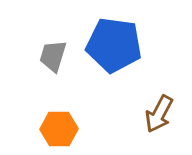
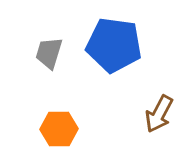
gray trapezoid: moved 4 px left, 3 px up
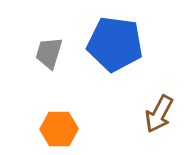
blue pentagon: moved 1 px right, 1 px up
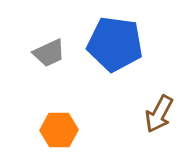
gray trapezoid: rotated 132 degrees counterclockwise
orange hexagon: moved 1 px down
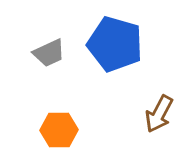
blue pentagon: rotated 8 degrees clockwise
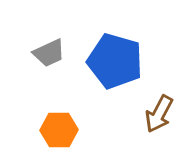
blue pentagon: moved 17 px down
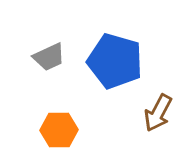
gray trapezoid: moved 4 px down
brown arrow: moved 1 px left, 1 px up
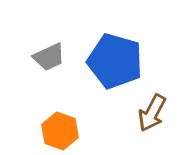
brown arrow: moved 6 px left
orange hexagon: moved 1 px right, 1 px down; rotated 21 degrees clockwise
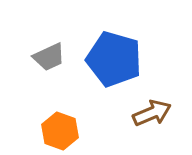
blue pentagon: moved 1 px left, 2 px up
brown arrow: rotated 141 degrees counterclockwise
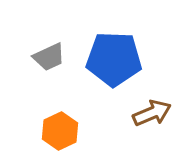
blue pentagon: rotated 14 degrees counterclockwise
orange hexagon: rotated 15 degrees clockwise
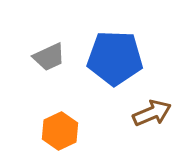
blue pentagon: moved 1 px right, 1 px up
